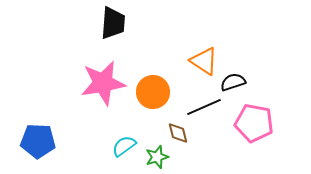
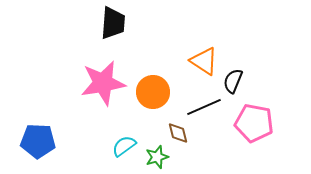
black semicircle: moved 1 px up; rotated 50 degrees counterclockwise
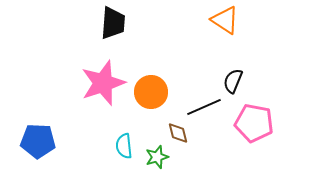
orange triangle: moved 21 px right, 41 px up
pink star: rotated 9 degrees counterclockwise
orange circle: moved 2 px left
cyan semicircle: rotated 60 degrees counterclockwise
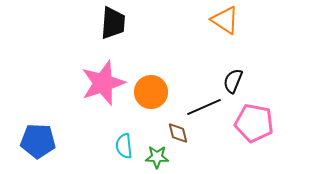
green star: rotated 20 degrees clockwise
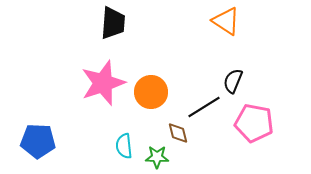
orange triangle: moved 1 px right, 1 px down
black line: rotated 8 degrees counterclockwise
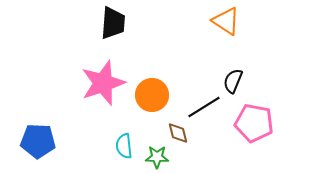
orange circle: moved 1 px right, 3 px down
